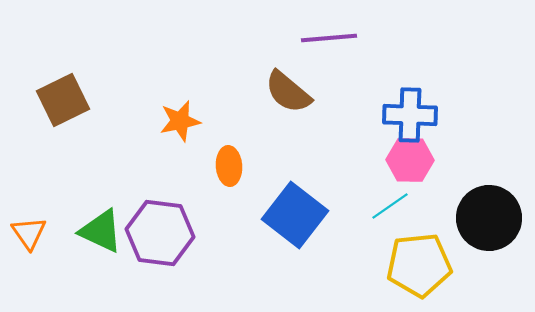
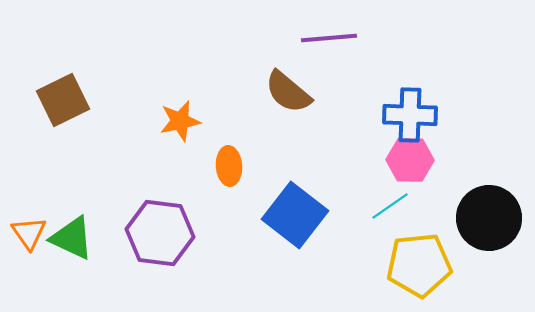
green triangle: moved 29 px left, 7 px down
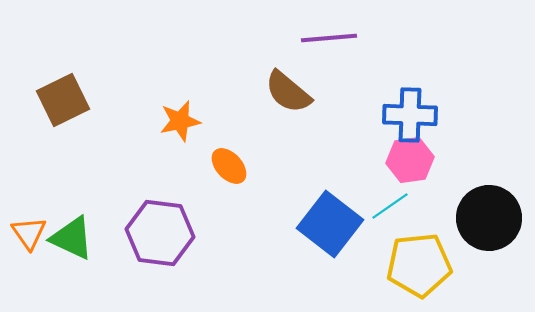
pink hexagon: rotated 9 degrees counterclockwise
orange ellipse: rotated 39 degrees counterclockwise
blue square: moved 35 px right, 9 px down
